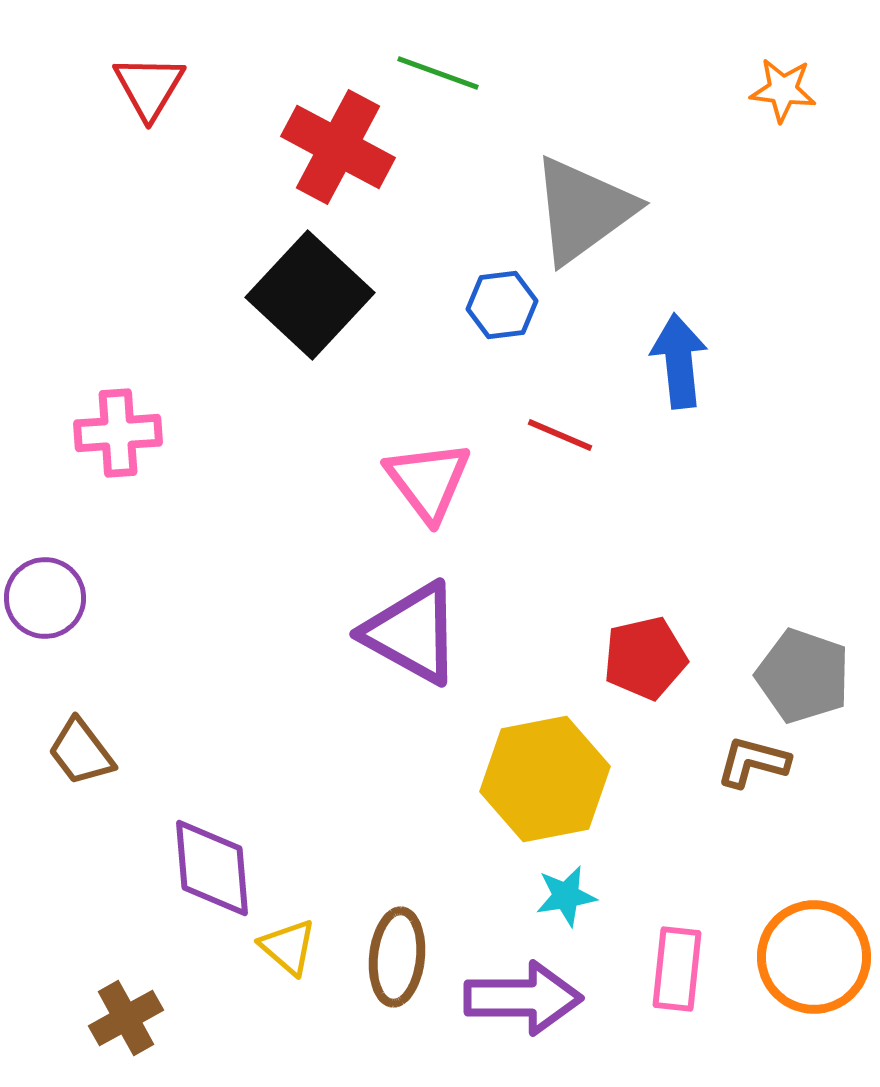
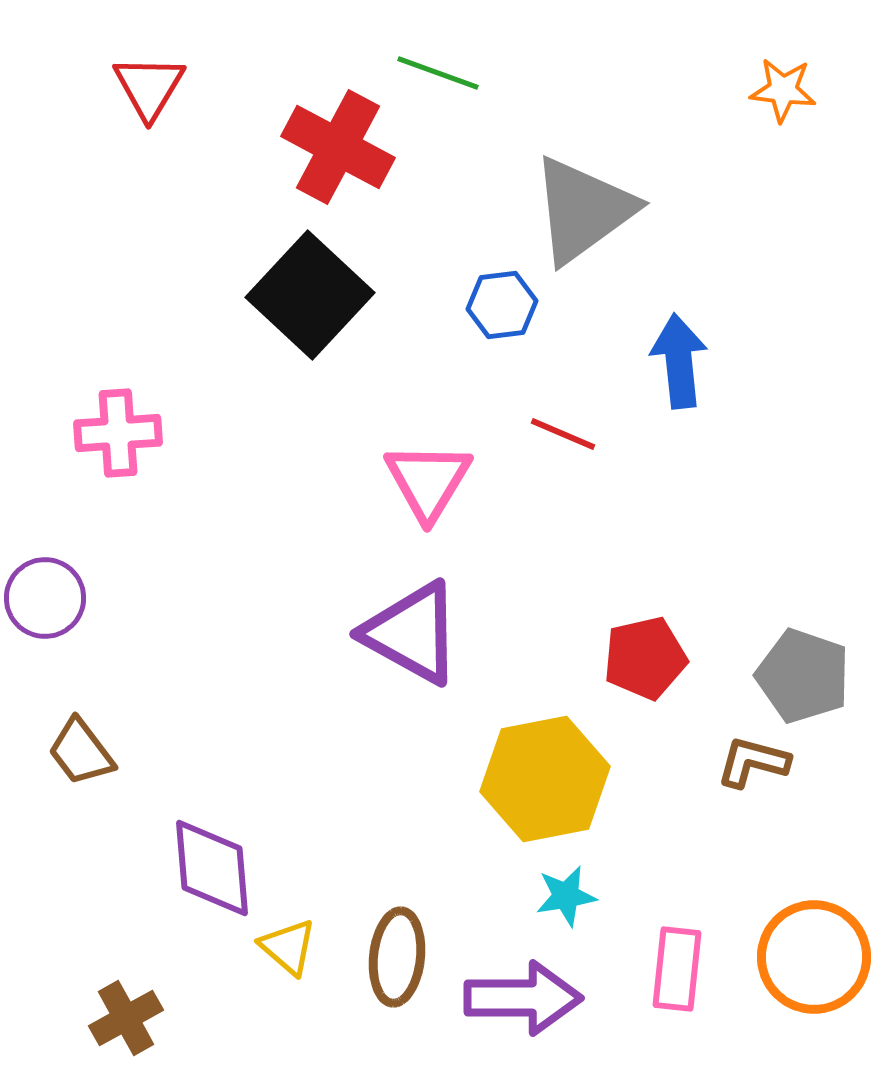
red line: moved 3 px right, 1 px up
pink triangle: rotated 8 degrees clockwise
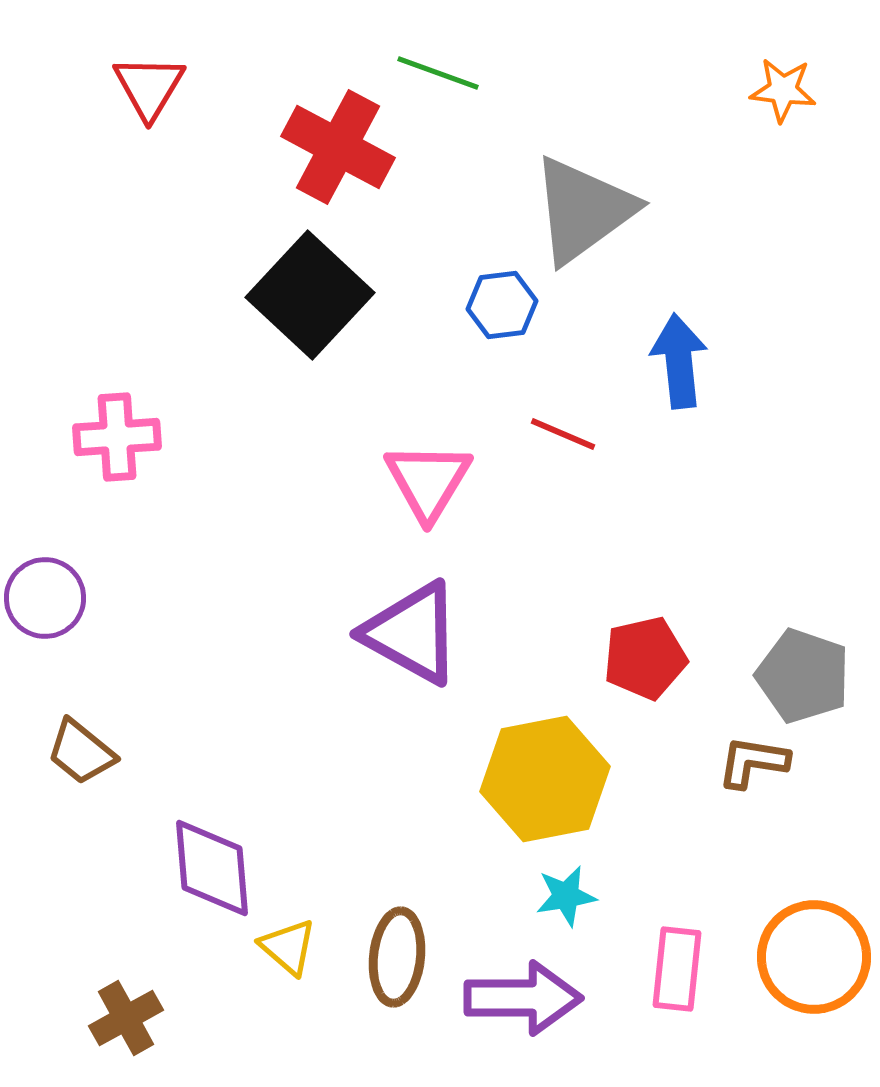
pink cross: moved 1 px left, 4 px down
brown trapezoid: rotated 14 degrees counterclockwise
brown L-shape: rotated 6 degrees counterclockwise
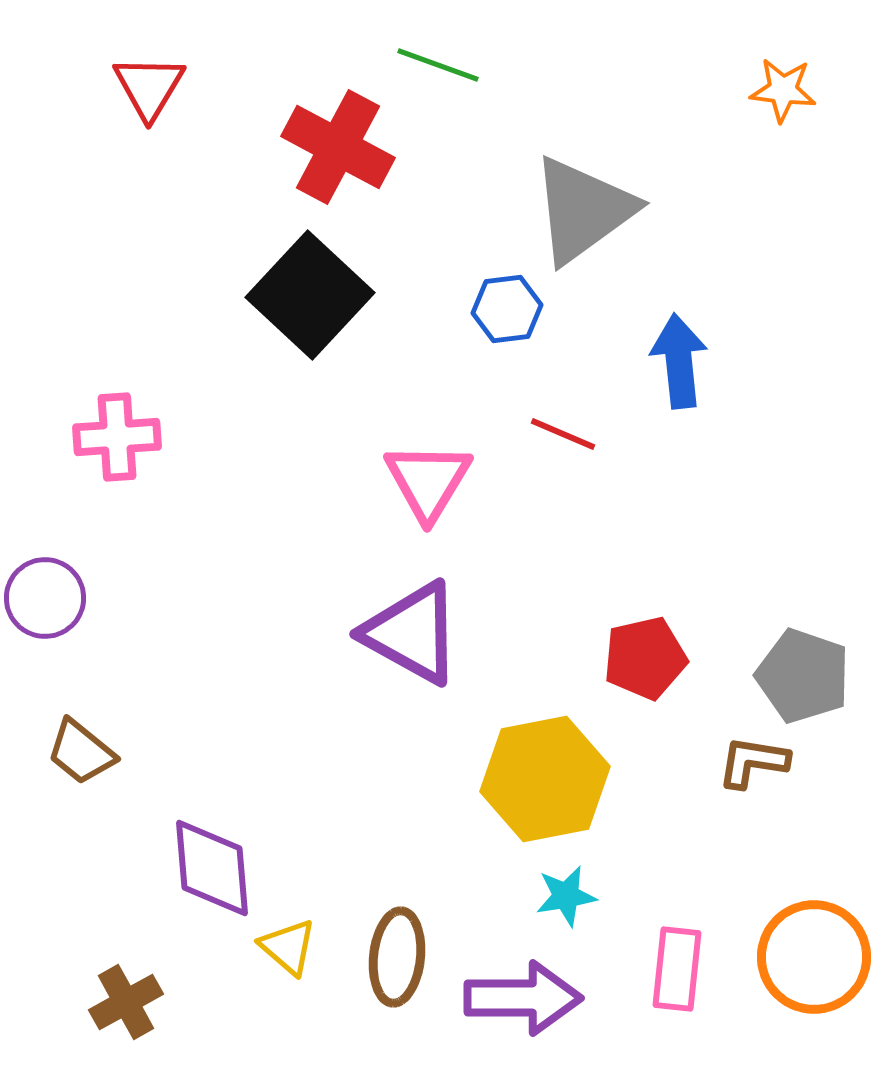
green line: moved 8 px up
blue hexagon: moved 5 px right, 4 px down
brown cross: moved 16 px up
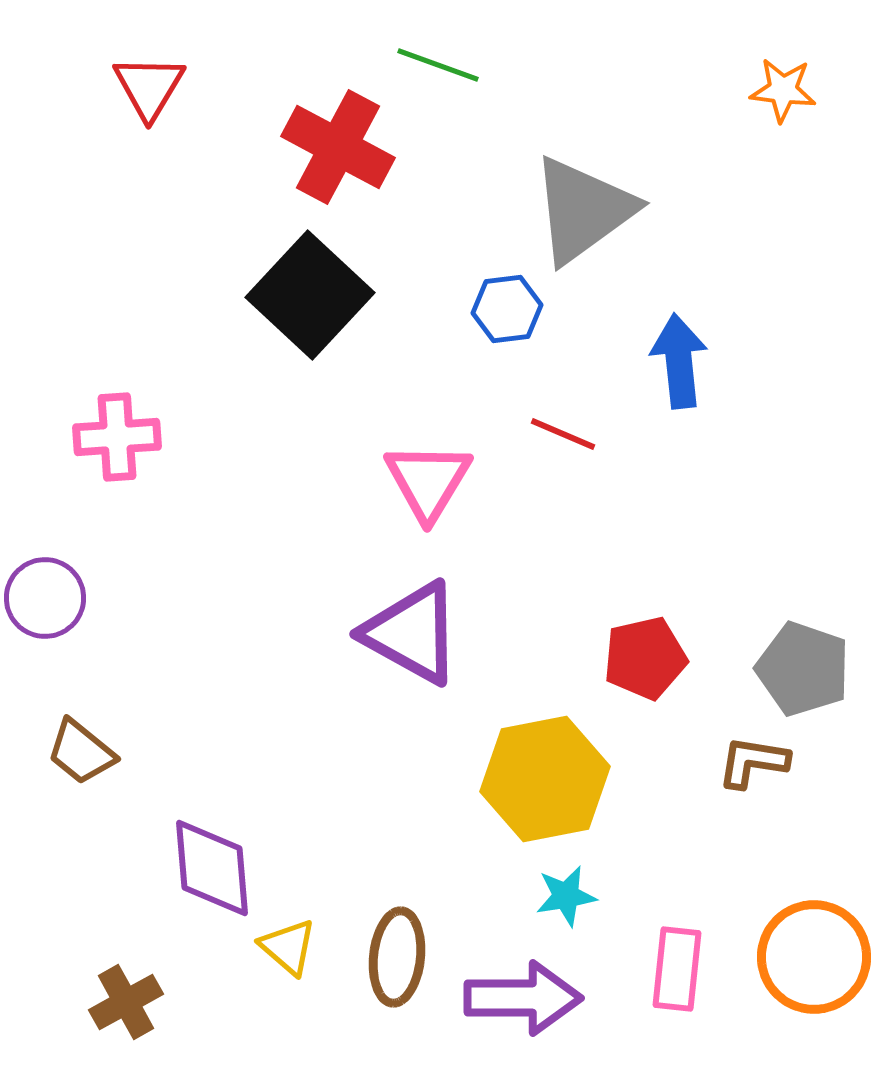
gray pentagon: moved 7 px up
